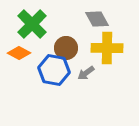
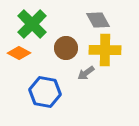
gray diamond: moved 1 px right, 1 px down
yellow cross: moved 2 px left, 2 px down
blue hexagon: moved 9 px left, 22 px down
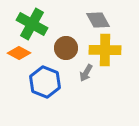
green cross: rotated 16 degrees counterclockwise
gray arrow: rotated 24 degrees counterclockwise
blue hexagon: moved 10 px up; rotated 12 degrees clockwise
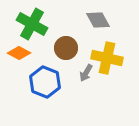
yellow cross: moved 2 px right, 8 px down; rotated 12 degrees clockwise
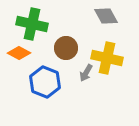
gray diamond: moved 8 px right, 4 px up
green cross: rotated 16 degrees counterclockwise
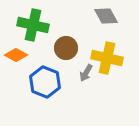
green cross: moved 1 px right, 1 px down
orange diamond: moved 3 px left, 2 px down
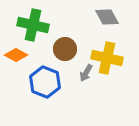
gray diamond: moved 1 px right, 1 px down
brown circle: moved 1 px left, 1 px down
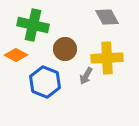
yellow cross: rotated 16 degrees counterclockwise
gray arrow: moved 3 px down
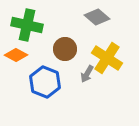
gray diamond: moved 10 px left; rotated 20 degrees counterclockwise
green cross: moved 6 px left
yellow cross: rotated 36 degrees clockwise
gray arrow: moved 1 px right, 2 px up
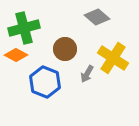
green cross: moved 3 px left, 3 px down; rotated 28 degrees counterclockwise
yellow cross: moved 6 px right
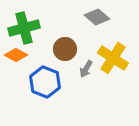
gray arrow: moved 1 px left, 5 px up
